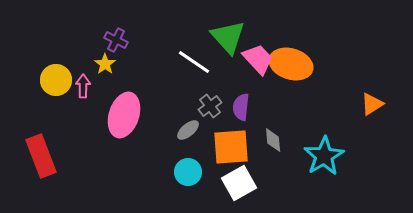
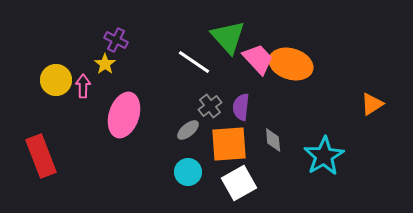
orange square: moved 2 px left, 3 px up
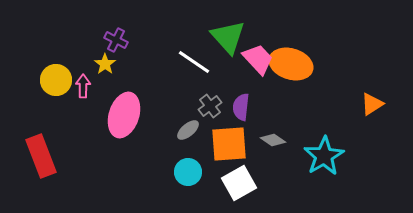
gray diamond: rotated 50 degrees counterclockwise
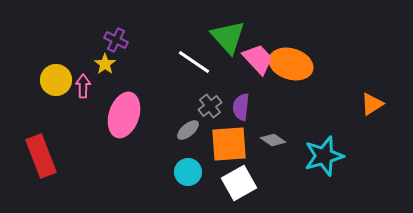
cyan star: rotated 15 degrees clockwise
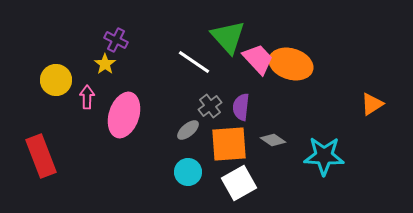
pink arrow: moved 4 px right, 11 px down
cyan star: rotated 18 degrees clockwise
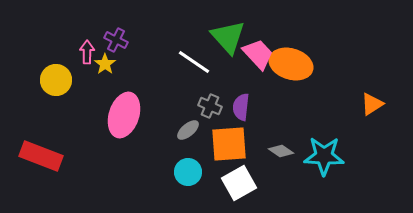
pink trapezoid: moved 5 px up
pink arrow: moved 45 px up
gray cross: rotated 30 degrees counterclockwise
gray diamond: moved 8 px right, 11 px down
red rectangle: rotated 48 degrees counterclockwise
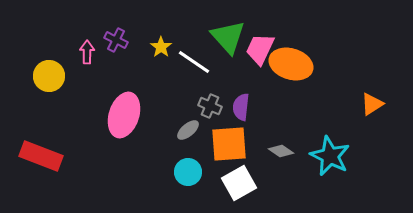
pink trapezoid: moved 2 px right, 5 px up; rotated 112 degrees counterclockwise
yellow star: moved 56 px right, 17 px up
yellow circle: moved 7 px left, 4 px up
cyan star: moved 6 px right; rotated 24 degrees clockwise
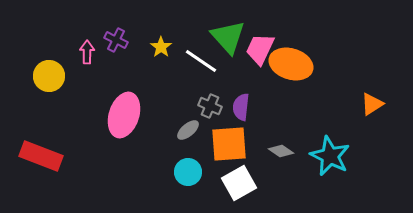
white line: moved 7 px right, 1 px up
